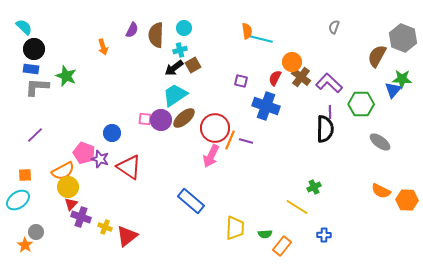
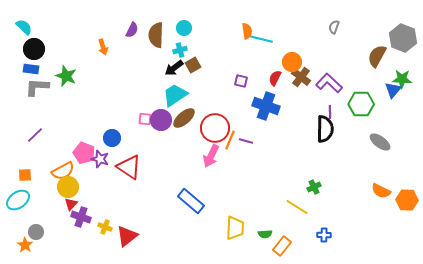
blue circle at (112, 133): moved 5 px down
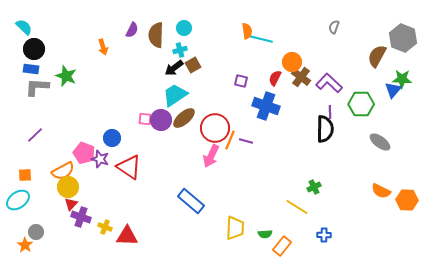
red triangle at (127, 236): rotated 40 degrees clockwise
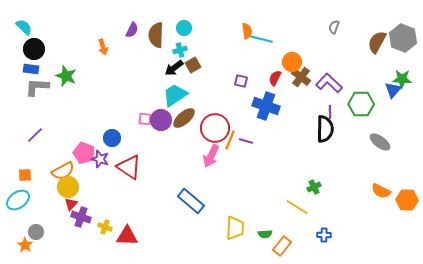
brown semicircle at (377, 56): moved 14 px up
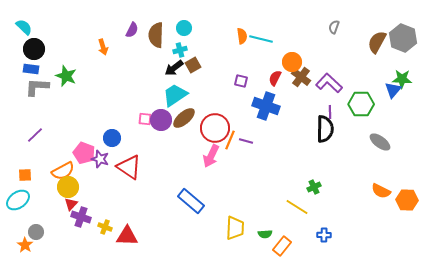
orange semicircle at (247, 31): moved 5 px left, 5 px down
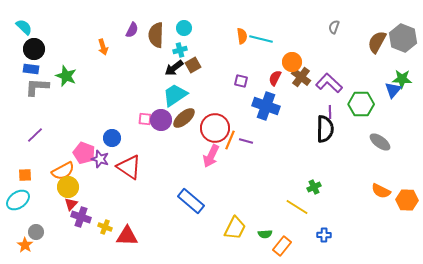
yellow trapezoid at (235, 228): rotated 25 degrees clockwise
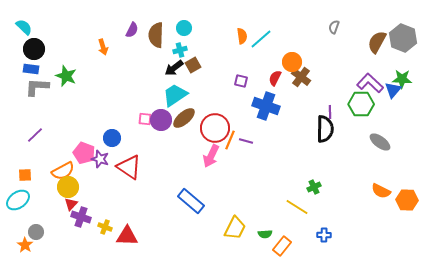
cyan line at (261, 39): rotated 55 degrees counterclockwise
purple L-shape at (329, 83): moved 41 px right
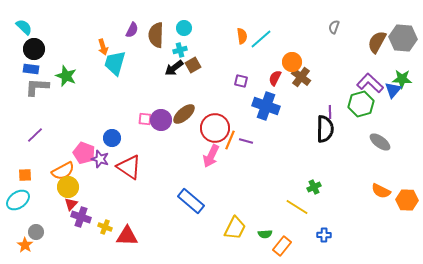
gray hexagon at (403, 38): rotated 16 degrees counterclockwise
cyan trapezoid at (175, 95): moved 60 px left, 32 px up; rotated 40 degrees counterclockwise
green hexagon at (361, 104): rotated 15 degrees counterclockwise
brown ellipse at (184, 118): moved 4 px up
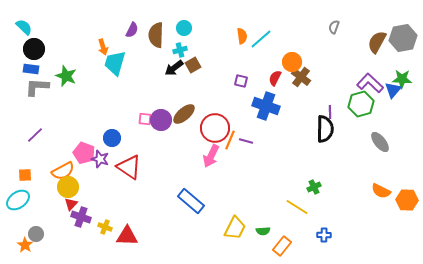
gray hexagon at (403, 38): rotated 16 degrees counterclockwise
gray ellipse at (380, 142): rotated 15 degrees clockwise
gray circle at (36, 232): moved 2 px down
green semicircle at (265, 234): moved 2 px left, 3 px up
